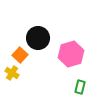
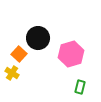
orange square: moved 1 px left, 1 px up
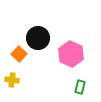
pink hexagon: rotated 20 degrees counterclockwise
yellow cross: moved 7 px down; rotated 24 degrees counterclockwise
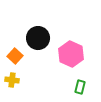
orange square: moved 4 px left, 2 px down
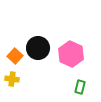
black circle: moved 10 px down
yellow cross: moved 1 px up
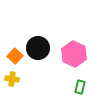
pink hexagon: moved 3 px right
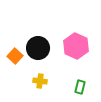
pink hexagon: moved 2 px right, 8 px up
yellow cross: moved 28 px right, 2 px down
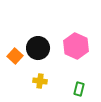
green rectangle: moved 1 px left, 2 px down
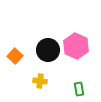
black circle: moved 10 px right, 2 px down
green rectangle: rotated 24 degrees counterclockwise
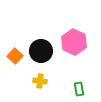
pink hexagon: moved 2 px left, 4 px up
black circle: moved 7 px left, 1 px down
